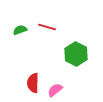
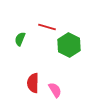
green semicircle: moved 9 px down; rotated 48 degrees counterclockwise
green hexagon: moved 7 px left, 9 px up
pink semicircle: rotated 98 degrees clockwise
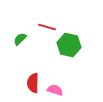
green semicircle: rotated 24 degrees clockwise
green hexagon: rotated 15 degrees counterclockwise
pink semicircle: rotated 42 degrees counterclockwise
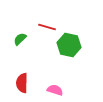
red semicircle: moved 11 px left
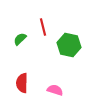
red line: moved 4 px left; rotated 60 degrees clockwise
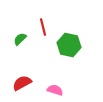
red semicircle: rotated 60 degrees clockwise
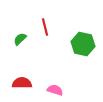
red line: moved 2 px right
green hexagon: moved 14 px right, 1 px up
red semicircle: rotated 30 degrees clockwise
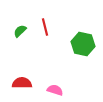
green semicircle: moved 8 px up
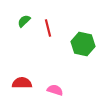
red line: moved 3 px right, 1 px down
green semicircle: moved 4 px right, 10 px up
